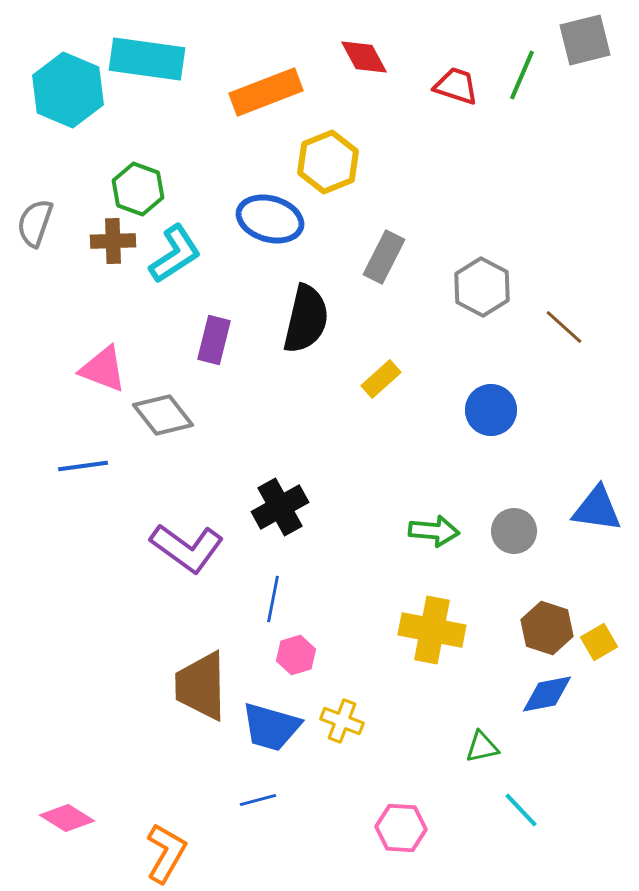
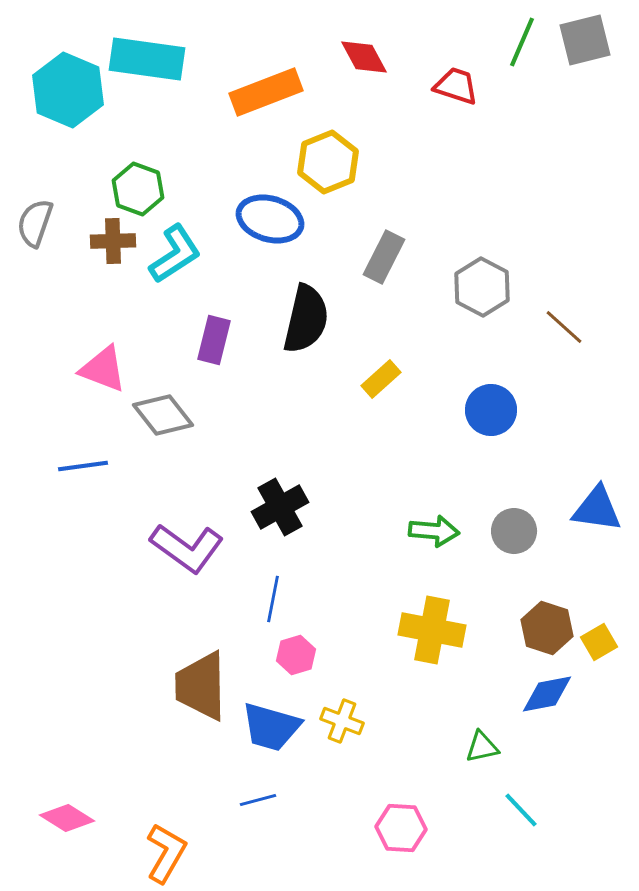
green line at (522, 75): moved 33 px up
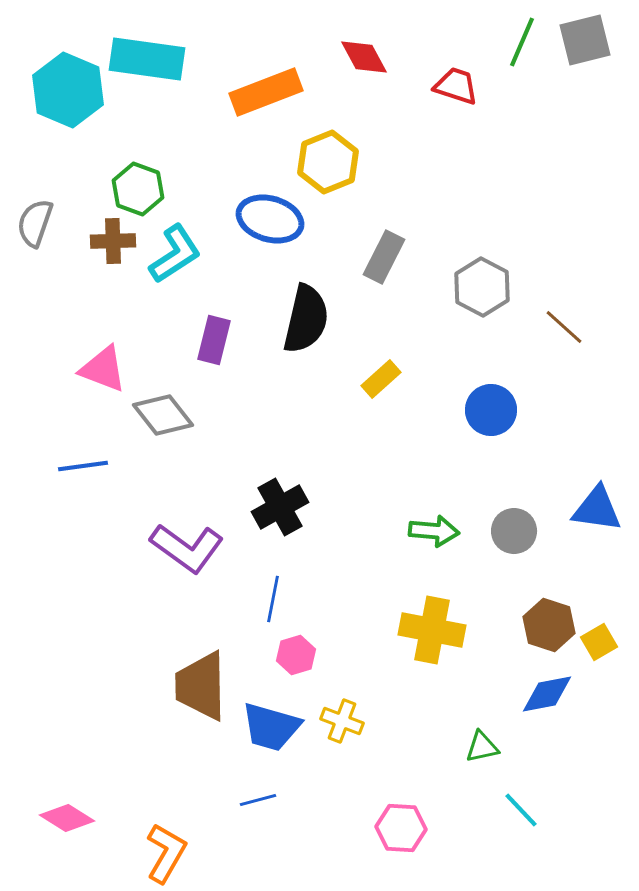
brown hexagon at (547, 628): moved 2 px right, 3 px up
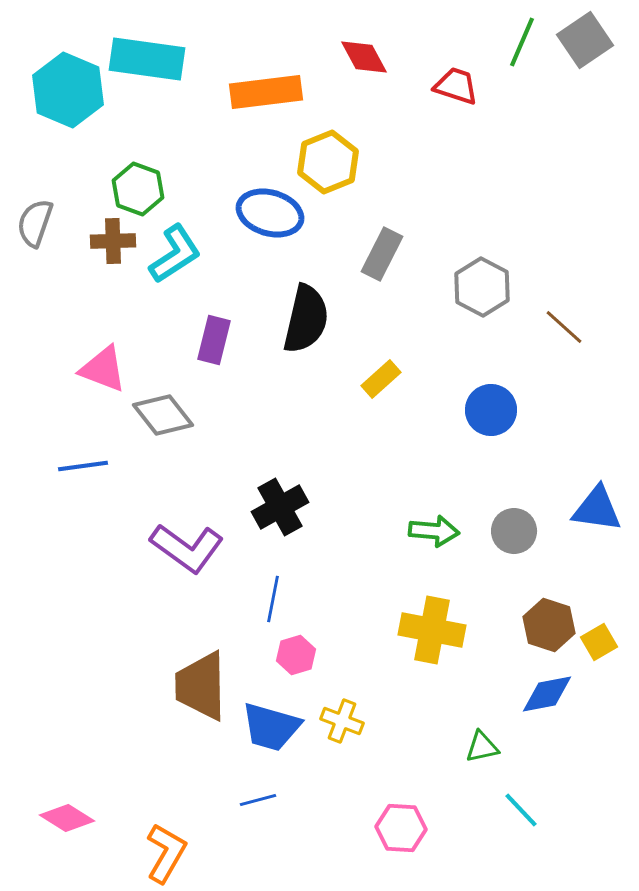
gray square at (585, 40): rotated 20 degrees counterclockwise
orange rectangle at (266, 92): rotated 14 degrees clockwise
blue ellipse at (270, 219): moved 6 px up
gray rectangle at (384, 257): moved 2 px left, 3 px up
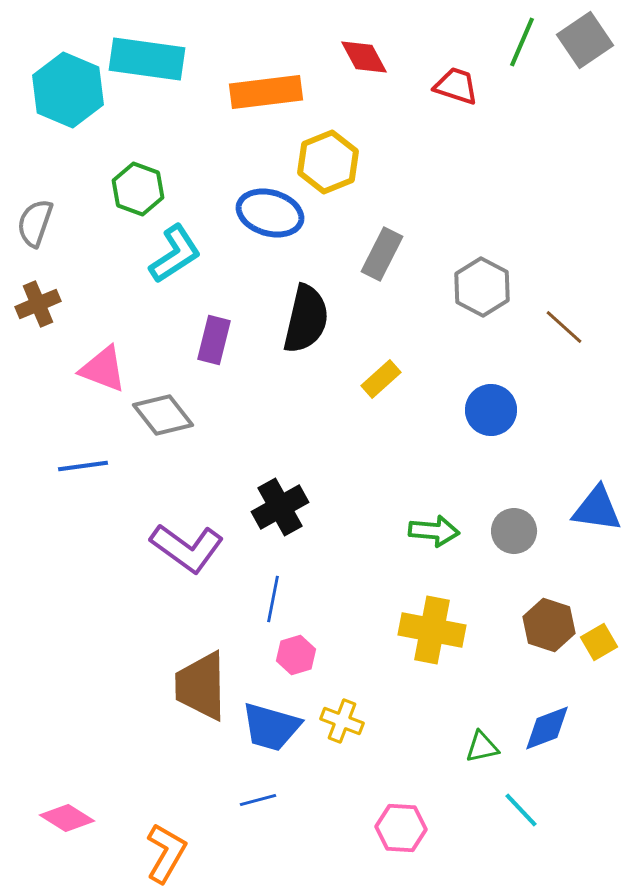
brown cross at (113, 241): moved 75 px left, 63 px down; rotated 21 degrees counterclockwise
blue diamond at (547, 694): moved 34 px down; rotated 10 degrees counterclockwise
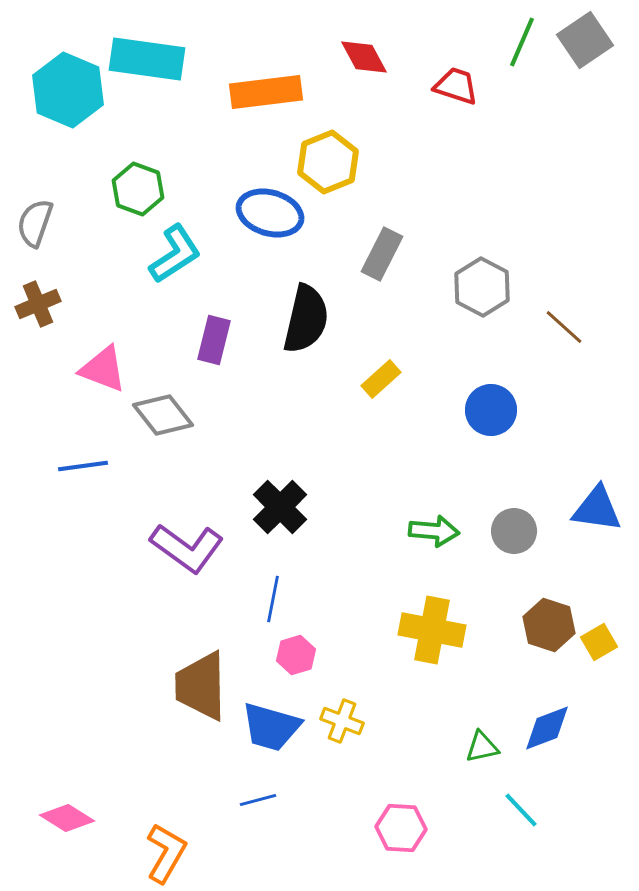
black cross at (280, 507): rotated 16 degrees counterclockwise
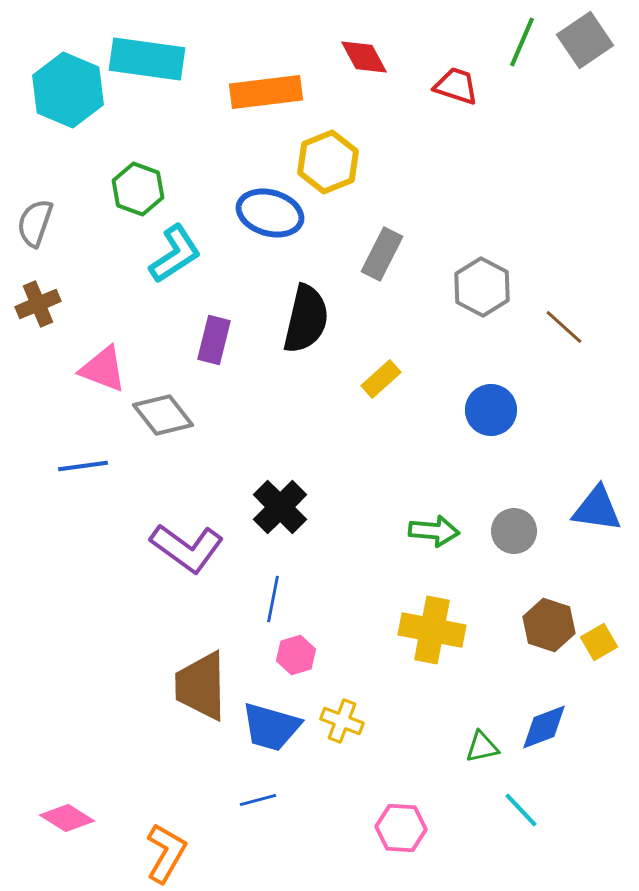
blue diamond at (547, 728): moved 3 px left, 1 px up
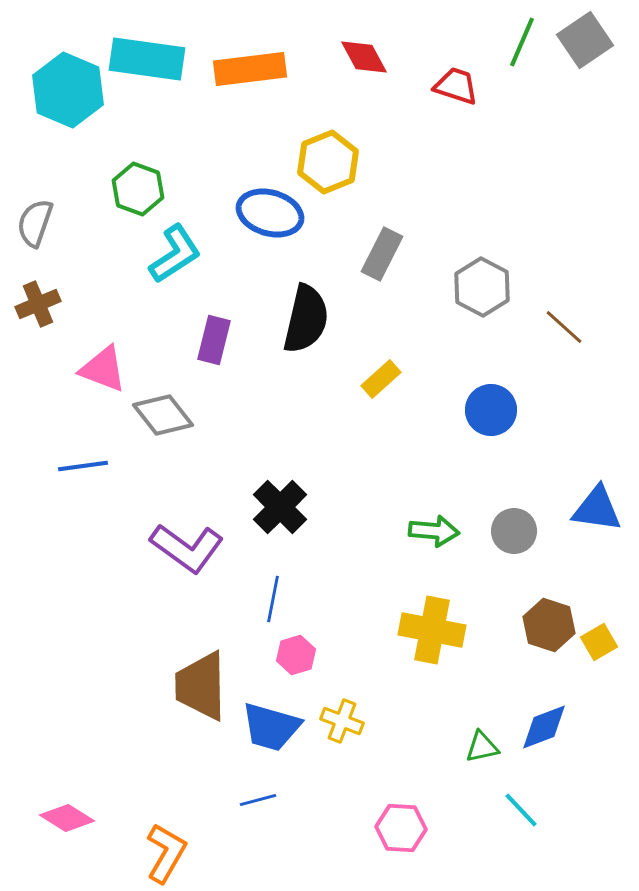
orange rectangle at (266, 92): moved 16 px left, 23 px up
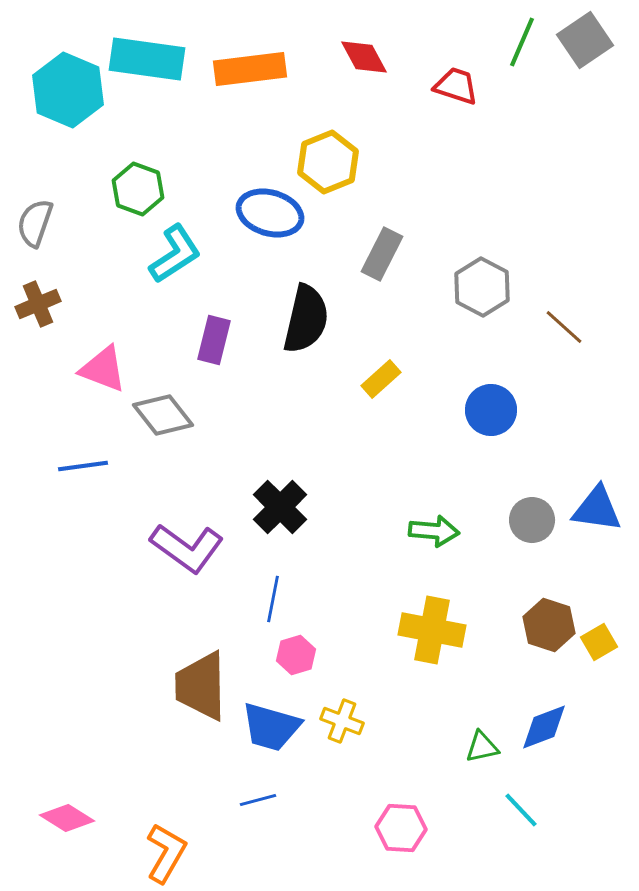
gray circle at (514, 531): moved 18 px right, 11 px up
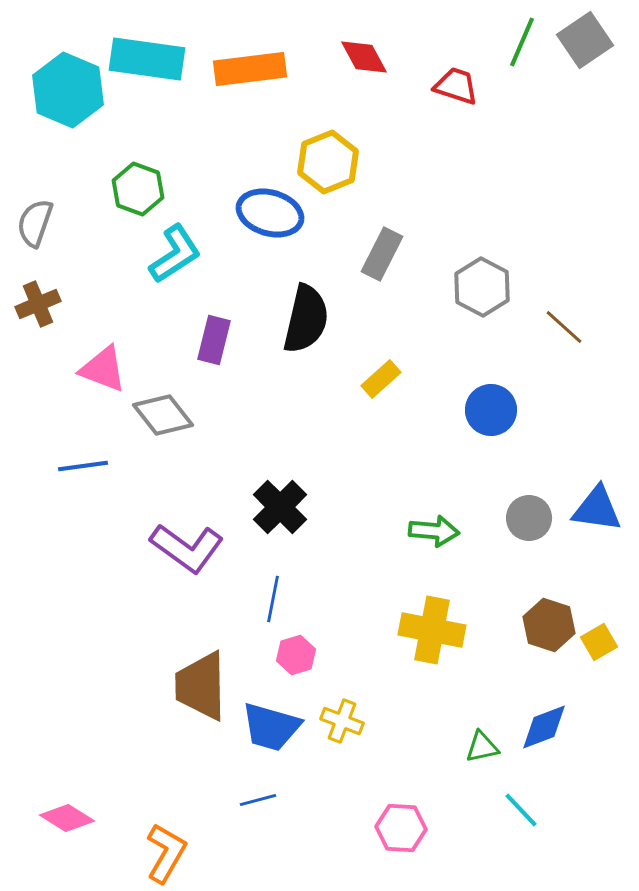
gray circle at (532, 520): moved 3 px left, 2 px up
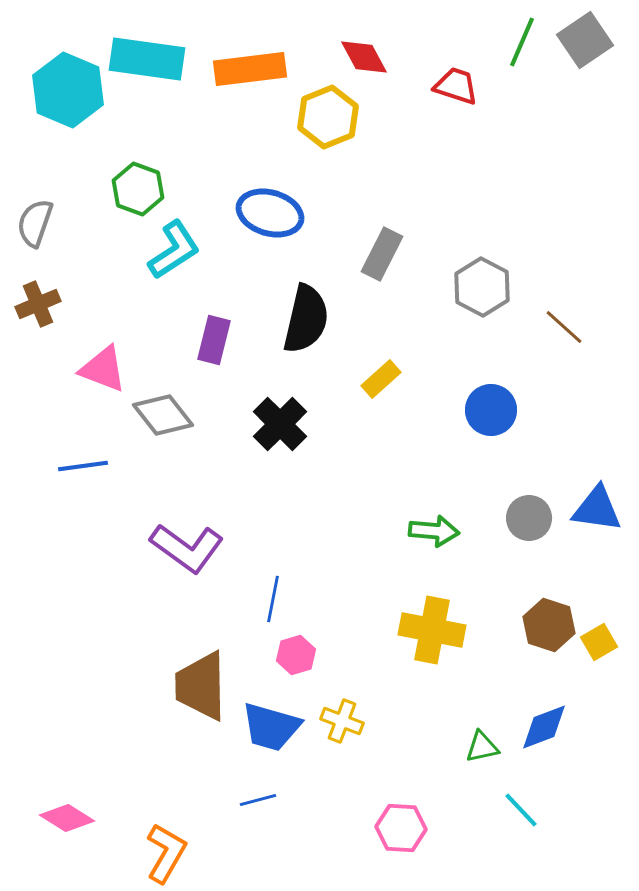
yellow hexagon at (328, 162): moved 45 px up
cyan L-shape at (175, 254): moved 1 px left, 4 px up
black cross at (280, 507): moved 83 px up
